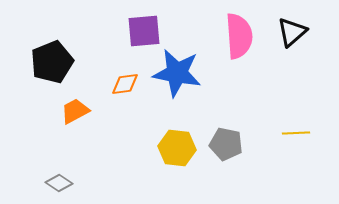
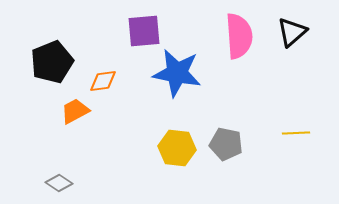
orange diamond: moved 22 px left, 3 px up
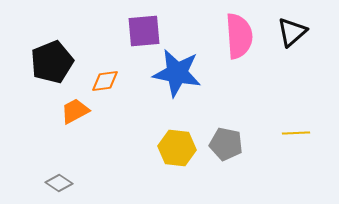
orange diamond: moved 2 px right
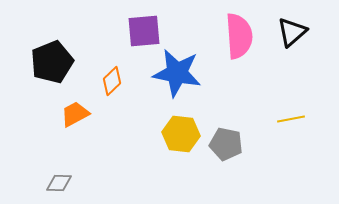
orange diamond: moved 7 px right; rotated 36 degrees counterclockwise
orange trapezoid: moved 3 px down
yellow line: moved 5 px left, 14 px up; rotated 8 degrees counterclockwise
yellow hexagon: moved 4 px right, 14 px up
gray diamond: rotated 32 degrees counterclockwise
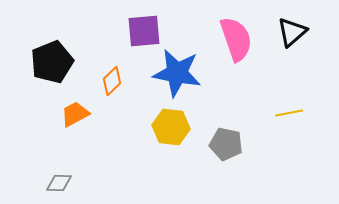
pink semicircle: moved 3 px left, 3 px down; rotated 15 degrees counterclockwise
yellow line: moved 2 px left, 6 px up
yellow hexagon: moved 10 px left, 7 px up
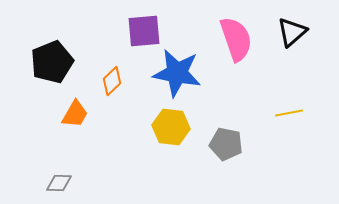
orange trapezoid: rotated 148 degrees clockwise
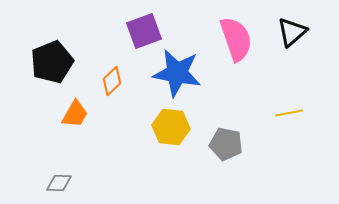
purple square: rotated 15 degrees counterclockwise
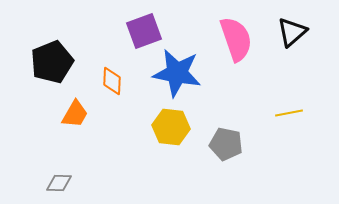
orange diamond: rotated 44 degrees counterclockwise
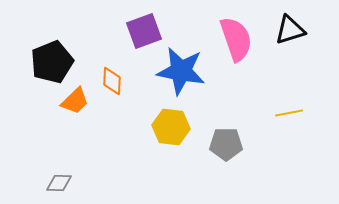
black triangle: moved 2 px left, 2 px up; rotated 24 degrees clockwise
blue star: moved 4 px right, 2 px up
orange trapezoid: moved 13 px up; rotated 16 degrees clockwise
gray pentagon: rotated 12 degrees counterclockwise
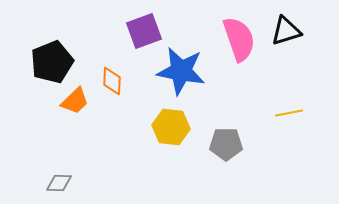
black triangle: moved 4 px left, 1 px down
pink semicircle: moved 3 px right
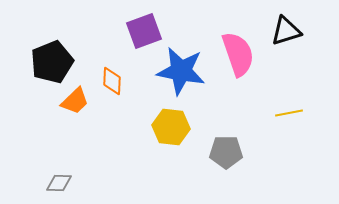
pink semicircle: moved 1 px left, 15 px down
gray pentagon: moved 8 px down
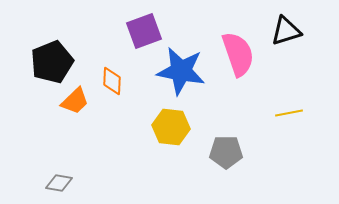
gray diamond: rotated 8 degrees clockwise
